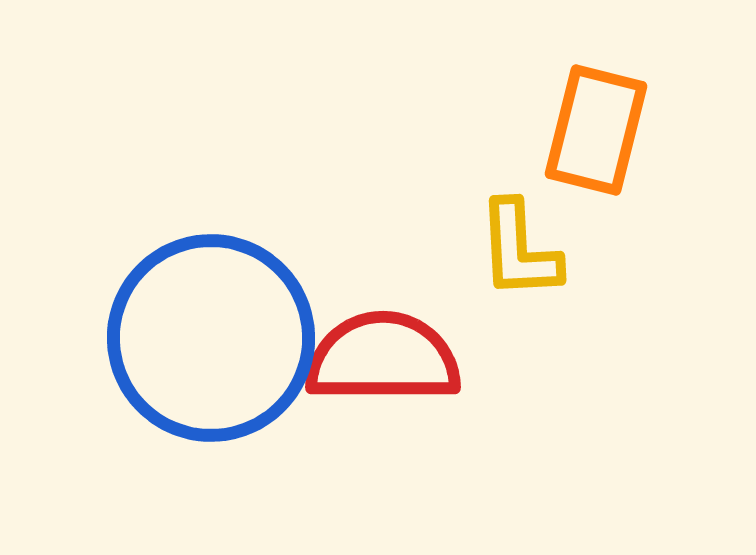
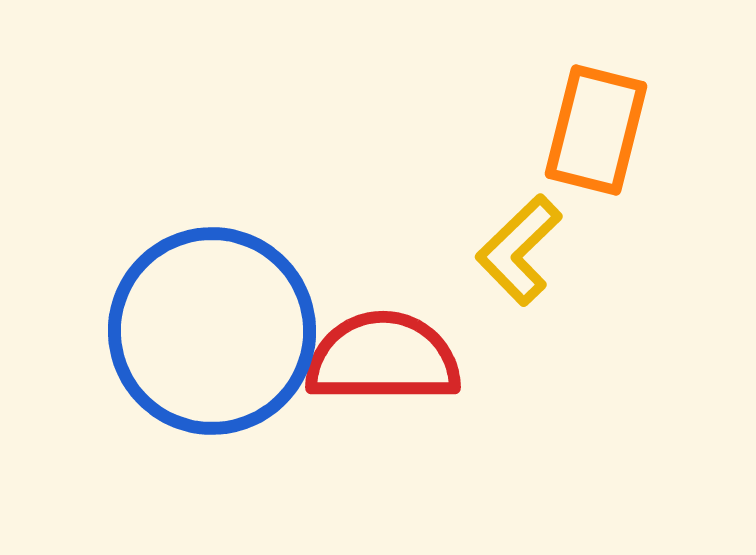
yellow L-shape: rotated 49 degrees clockwise
blue circle: moved 1 px right, 7 px up
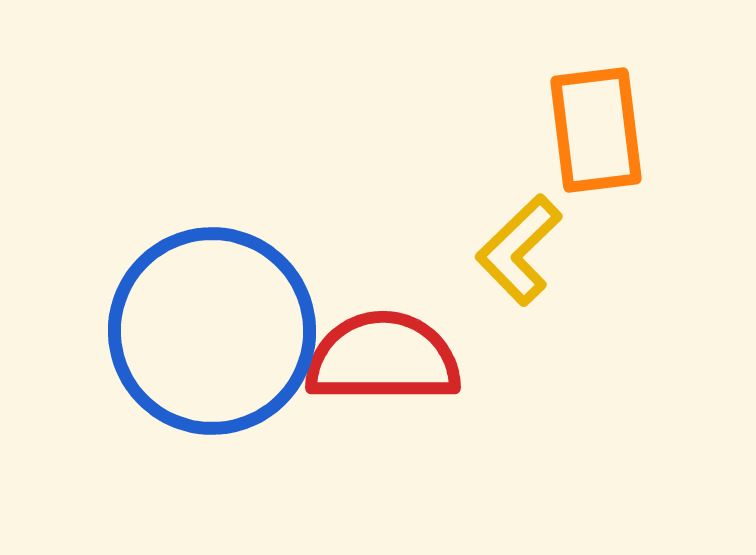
orange rectangle: rotated 21 degrees counterclockwise
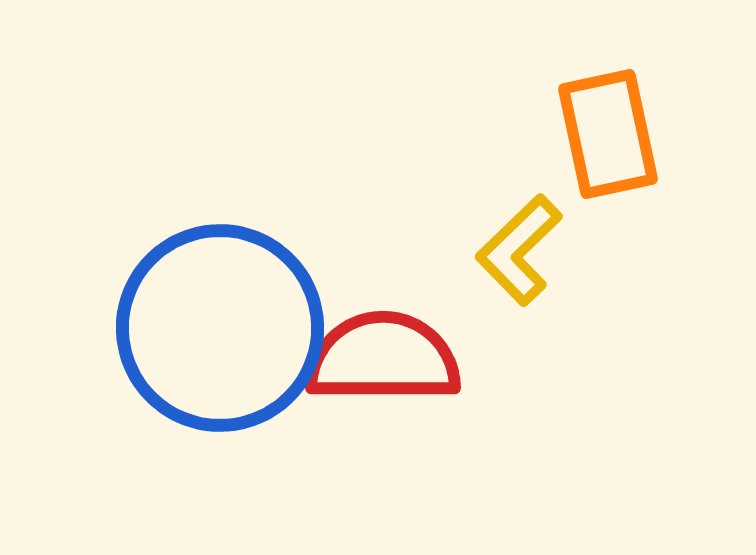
orange rectangle: moved 12 px right, 4 px down; rotated 5 degrees counterclockwise
blue circle: moved 8 px right, 3 px up
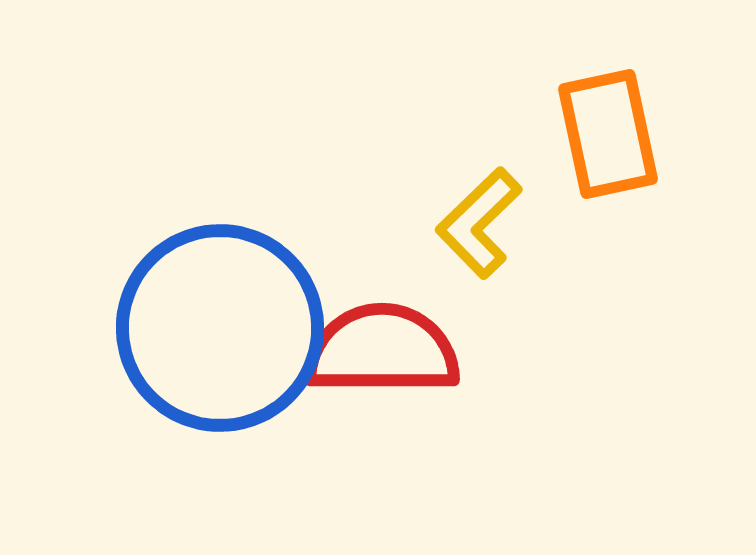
yellow L-shape: moved 40 px left, 27 px up
red semicircle: moved 1 px left, 8 px up
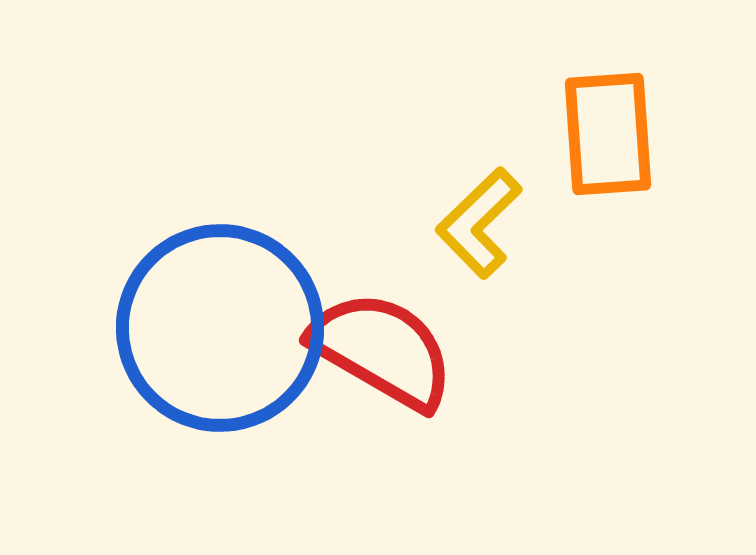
orange rectangle: rotated 8 degrees clockwise
red semicircle: rotated 30 degrees clockwise
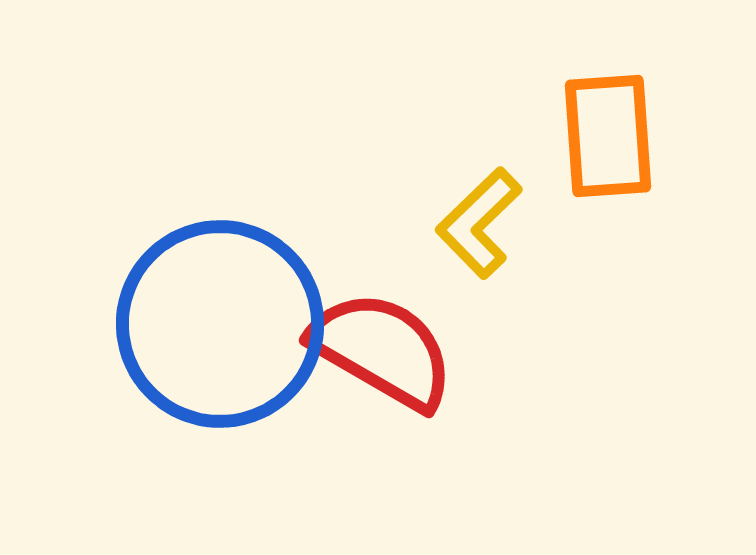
orange rectangle: moved 2 px down
blue circle: moved 4 px up
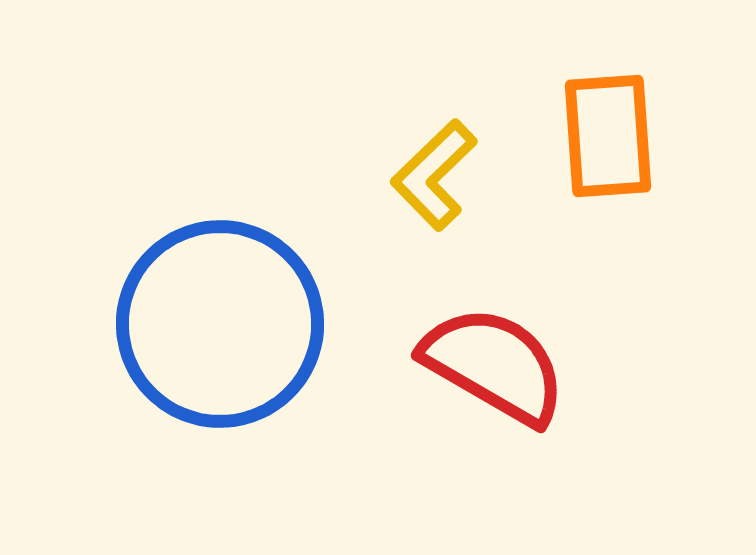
yellow L-shape: moved 45 px left, 48 px up
red semicircle: moved 112 px right, 15 px down
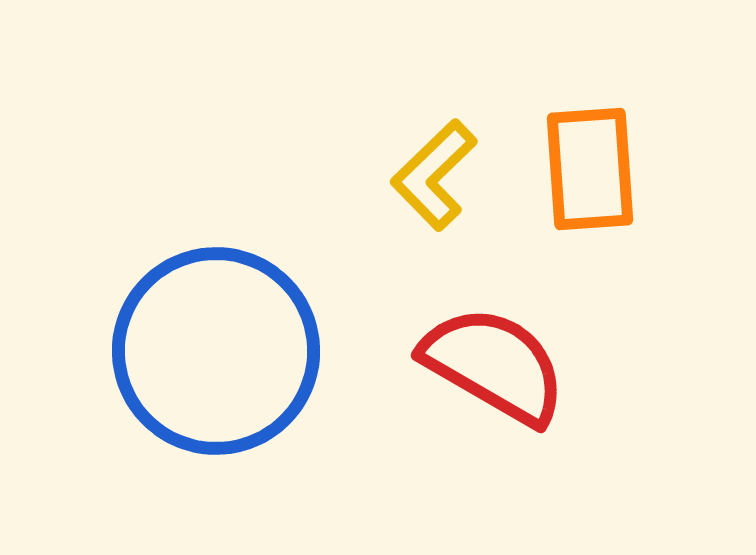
orange rectangle: moved 18 px left, 33 px down
blue circle: moved 4 px left, 27 px down
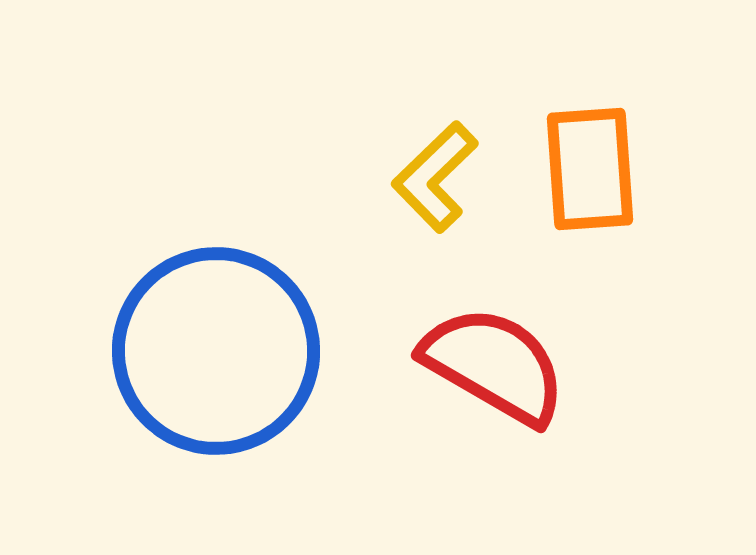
yellow L-shape: moved 1 px right, 2 px down
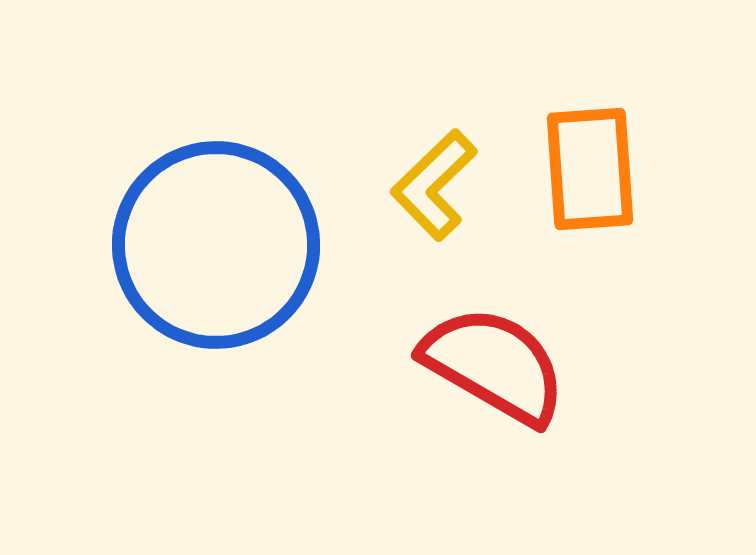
yellow L-shape: moved 1 px left, 8 px down
blue circle: moved 106 px up
